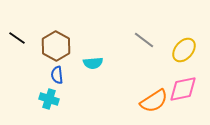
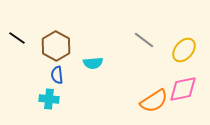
cyan cross: rotated 12 degrees counterclockwise
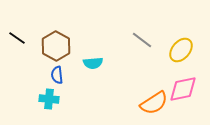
gray line: moved 2 px left
yellow ellipse: moved 3 px left
orange semicircle: moved 2 px down
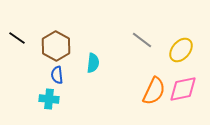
cyan semicircle: rotated 78 degrees counterclockwise
orange semicircle: moved 12 px up; rotated 32 degrees counterclockwise
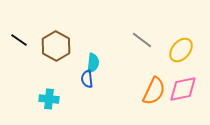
black line: moved 2 px right, 2 px down
blue semicircle: moved 30 px right, 4 px down
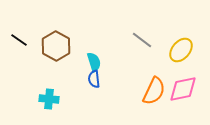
cyan semicircle: moved 1 px right, 1 px up; rotated 24 degrees counterclockwise
blue semicircle: moved 7 px right
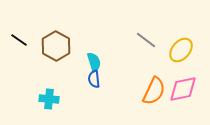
gray line: moved 4 px right
